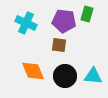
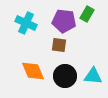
green rectangle: rotated 14 degrees clockwise
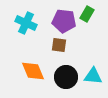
black circle: moved 1 px right, 1 px down
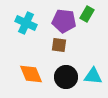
orange diamond: moved 2 px left, 3 px down
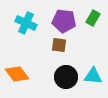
green rectangle: moved 6 px right, 4 px down
orange diamond: moved 14 px left; rotated 15 degrees counterclockwise
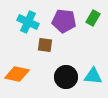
cyan cross: moved 2 px right, 1 px up
brown square: moved 14 px left
orange diamond: rotated 40 degrees counterclockwise
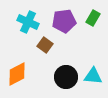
purple pentagon: rotated 15 degrees counterclockwise
brown square: rotated 28 degrees clockwise
orange diamond: rotated 40 degrees counterclockwise
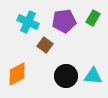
black circle: moved 1 px up
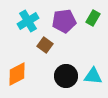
cyan cross: moved 1 px up; rotated 35 degrees clockwise
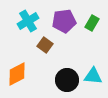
green rectangle: moved 1 px left, 5 px down
black circle: moved 1 px right, 4 px down
